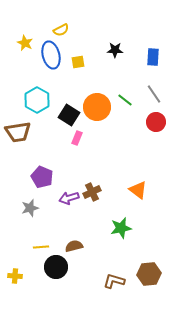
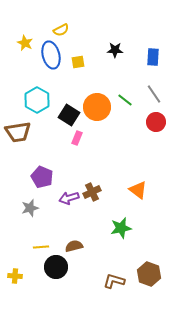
brown hexagon: rotated 25 degrees clockwise
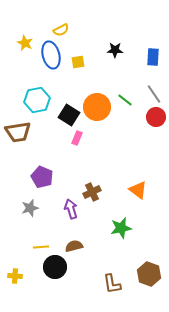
cyan hexagon: rotated 20 degrees clockwise
red circle: moved 5 px up
purple arrow: moved 2 px right, 11 px down; rotated 90 degrees clockwise
black circle: moved 1 px left
brown L-shape: moved 2 px left, 3 px down; rotated 115 degrees counterclockwise
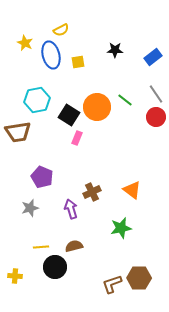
blue rectangle: rotated 48 degrees clockwise
gray line: moved 2 px right
orange triangle: moved 6 px left
brown hexagon: moved 10 px left, 4 px down; rotated 20 degrees counterclockwise
brown L-shape: rotated 80 degrees clockwise
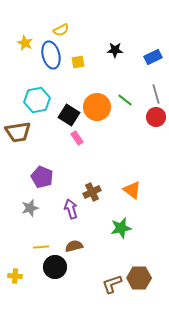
blue rectangle: rotated 12 degrees clockwise
gray line: rotated 18 degrees clockwise
pink rectangle: rotated 56 degrees counterclockwise
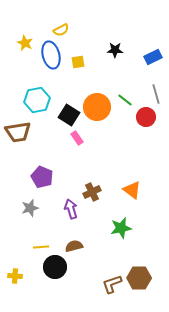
red circle: moved 10 px left
